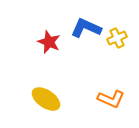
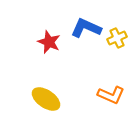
orange L-shape: moved 4 px up
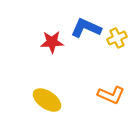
red star: moved 3 px right; rotated 25 degrees counterclockwise
yellow ellipse: moved 1 px right, 1 px down
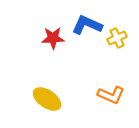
blue L-shape: moved 1 px right, 3 px up
red star: moved 1 px right, 4 px up
yellow ellipse: moved 1 px up
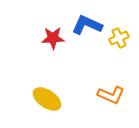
yellow cross: moved 2 px right
